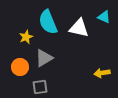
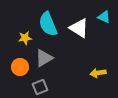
cyan semicircle: moved 2 px down
white triangle: rotated 20 degrees clockwise
yellow star: moved 1 px left, 1 px down; rotated 16 degrees clockwise
yellow arrow: moved 4 px left
gray square: rotated 14 degrees counterclockwise
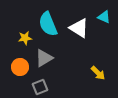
yellow arrow: rotated 126 degrees counterclockwise
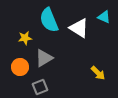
cyan semicircle: moved 1 px right, 4 px up
